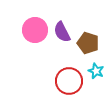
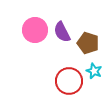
cyan star: moved 2 px left
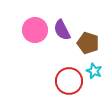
purple semicircle: moved 2 px up
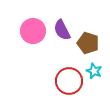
pink circle: moved 2 px left, 1 px down
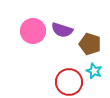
purple semicircle: rotated 45 degrees counterclockwise
brown pentagon: moved 2 px right, 1 px down
red circle: moved 1 px down
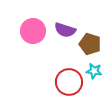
purple semicircle: moved 3 px right
cyan star: rotated 14 degrees counterclockwise
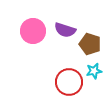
cyan star: rotated 21 degrees counterclockwise
